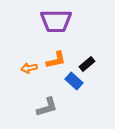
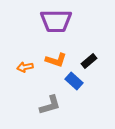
orange L-shape: rotated 30 degrees clockwise
black rectangle: moved 2 px right, 3 px up
orange arrow: moved 4 px left, 1 px up
gray L-shape: moved 3 px right, 2 px up
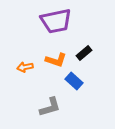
purple trapezoid: rotated 12 degrees counterclockwise
black rectangle: moved 5 px left, 8 px up
gray L-shape: moved 2 px down
